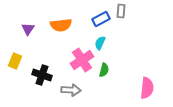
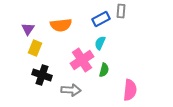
yellow rectangle: moved 20 px right, 13 px up
pink semicircle: moved 17 px left, 2 px down
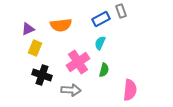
gray rectangle: rotated 24 degrees counterclockwise
purple triangle: rotated 32 degrees clockwise
pink cross: moved 4 px left, 2 px down
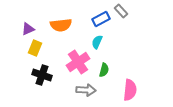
gray rectangle: rotated 24 degrees counterclockwise
cyan semicircle: moved 3 px left, 1 px up
gray arrow: moved 15 px right
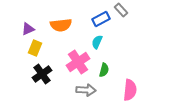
gray rectangle: moved 1 px up
black cross: moved 1 px up; rotated 36 degrees clockwise
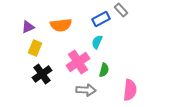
purple triangle: moved 2 px up
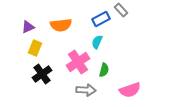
pink semicircle: rotated 65 degrees clockwise
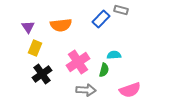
gray rectangle: rotated 32 degrees counterclockwise
blue rectangle: rotated 18 degrees counterclockwise
purple triangle: rotated 40 degrees counterclockwise
cyan semicircle: moved 17 px right, 13 px down; rotated 64 degrees clockwise
